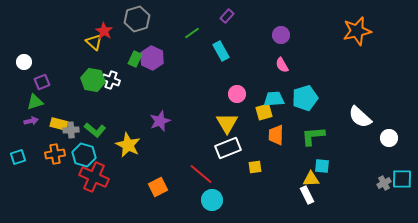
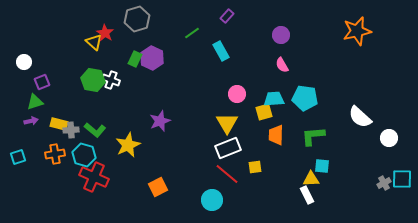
red star at (104, 31): moved 1 px right, 2 px down
cyan pentagon at (305, 98): rotated 25 degrees clockwise
yellow star at (128, 145): rotated 20 degrees clockwise
red line at (201, 174): moved 26 px right
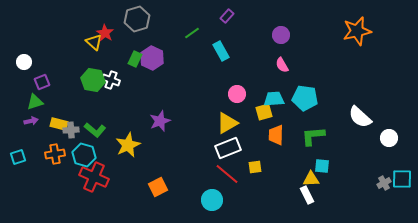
yellow triangle at (227, 123): rotated 30 degrees clockwise
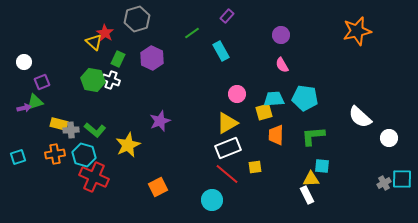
green rectangle at (135, 59): moved 17 px left
purple arrow at (31, 121): moved 7 px left, 13 px up
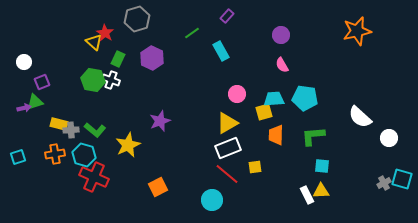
yellow triangle at (311, 179): moved 10 px right, 12 px down
cyan square at (402, 179): rotated 15 degrees clockwise
